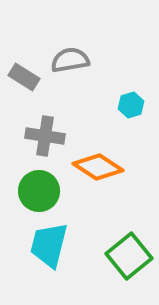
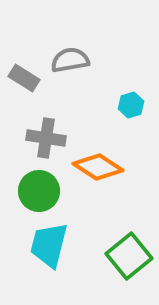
gray rectangle: moved 1 px down
gray cross: moved 1 px right, 2 px down
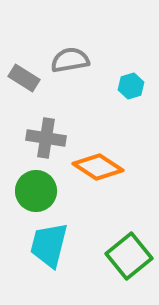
cyan hexagon: moved 19 px up
green circle: moved 3 px left
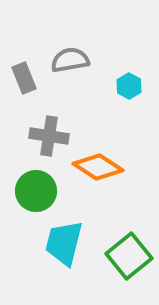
gray rectangle: rotated 36 degrees clockwise
cyan hexagon: moved 2 px left; rotated 15 degrees counterclockwise
gray cross: moved 3 px right, 2 px up
cyan trapezoid: moved 15 px right, 2 px up
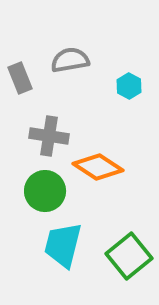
gray rectangle: moved 4 px left
green circle: moved 9 px right
cyan trapezoid: moved 1 px left, 2 px down
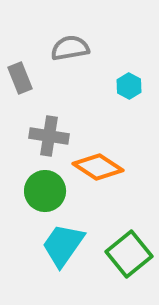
gray semicircle: moved 12 px up
cyan trapezoid: rotated 21 degrees clockwise
green square: moved 2 px up
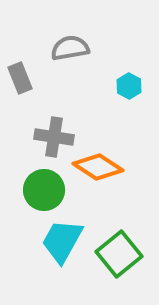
gray cross: moved 5 px right, 1 px down
green circle: moved 1 px left, 1 px up
cyan trapezoid: moved 1 px left, 4 px up; rotated 6 degrees counterclockwise
green square: moved 10 px left
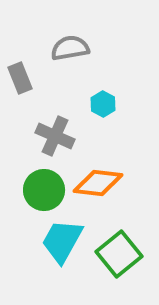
cyan hexagon: moved 26 px left, 18 px down
gray cross: moved 1 px right, 1 px up; rotated 15 degrees clockwise
orange diamond: moved 16 px down; rotated 27 degrees counterclockwise
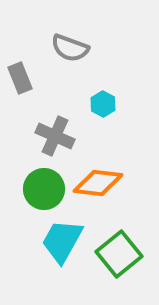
gray semicircle: rotated 150 degrees counterclockwise
green circle: moved 1 px up
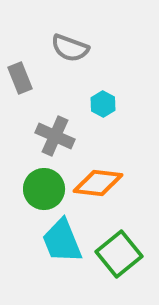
cyan trapezoid: rotated 51 degrees counterclockwise
